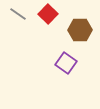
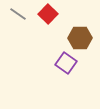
brown hexagon: moved 8 px down
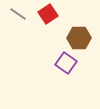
red square: rotated 12 degrees clockwise
brown hexagon: moved 1 px left
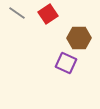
gray line: moved 1 px left, 1 px up
purple square: rotated 10 degrees counterclockwise
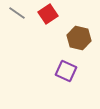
brown hexagon: rotated 15 degrees clockwise
purple square: moved 8 px down
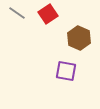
brown hexagon: rotated 10 degrees clockwise
purple square: rotated 15 degrees counterclockwise
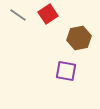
gray line: moved 1 px right, 2 px down
brown hexagon: rotated 25 degrees clockwise
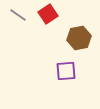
purple square: rotated 15 degrees counterclockwise
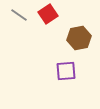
gray line: moved 1 px right
